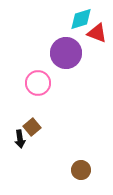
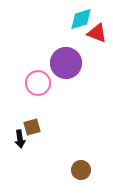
purple circle: moved 10 px down
brown square: rotated 24 degrees clockwise
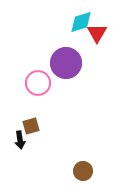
cyan diamond: moved 3 px down
red triangle: rotated 40 degrees clockwise
brown square: moved 1 px left, 1 px up
black arrow: moved 1 px down
brown circle: moved 2 px right, 1 px down
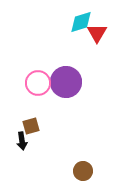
purple circle: moved 19 px down
black arrow: moved 2 px right, 1 px down
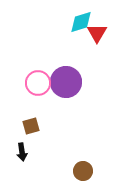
black arrow: moved 11 px down
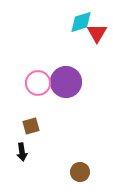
brown circle: moved 3 px left, 1 px down
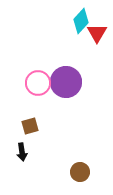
cyan diamond: moved 1 px up; rotated 30 degrees counterclockwise
brown square: moved 1 px left
